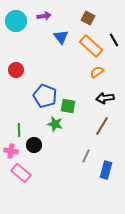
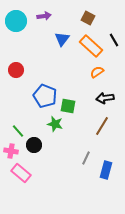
blue triangle: moved 1 px right, 2 px down; rotated 14 degrees clockwise
green line: moved 1 px left, 1 px down; rotated 40 degrees counterclockwise
gray line: moved 2 px down
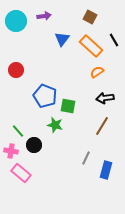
brown square: moved 2 px right, 1 px up
green star: moved 1 px down
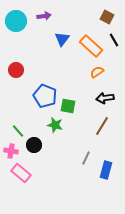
brown square: moved 17 px right
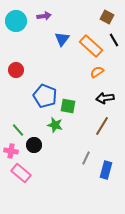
green line: moved 1 px up
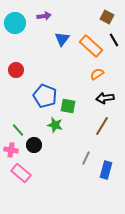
cyan circle: moved 1 px left, 2 px down
orange semicircle: moved 2 px down
pink cross: moved 1 px up
